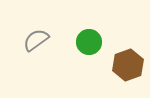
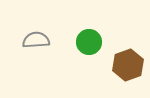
gray semicircle: rotated 32 degrees clockwise
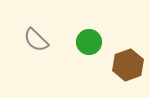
gray semicircle: rotated 132 degrees counterclockwise
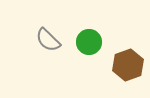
gray semicircle: moved 12 px right
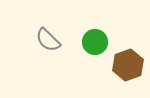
green circle: moved 6 px right
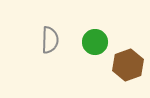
gray semicircle: moved 2 px right; rotated 132 degrees counterclockwise
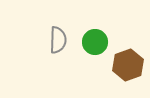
gray semicircle: moved 8 px right
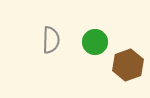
gray semicircle: moved 7 px left
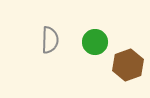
gray semicircle: moved 1 px left
